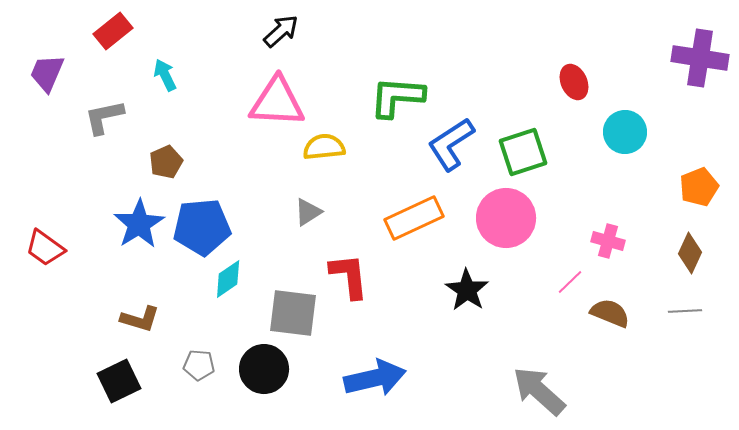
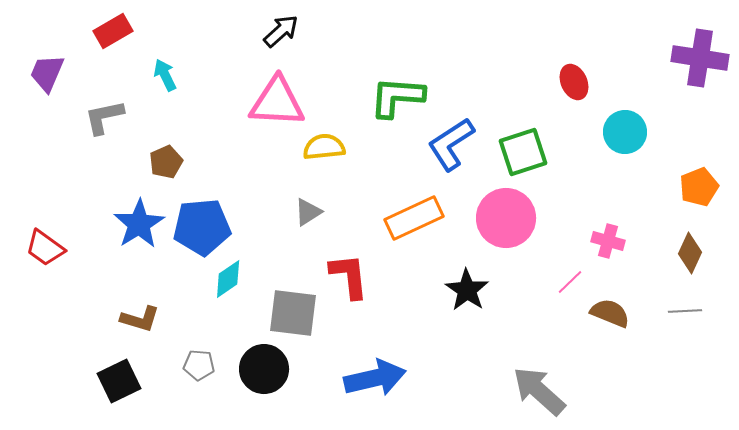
red rectangle: rotated 9 degrees clockwise
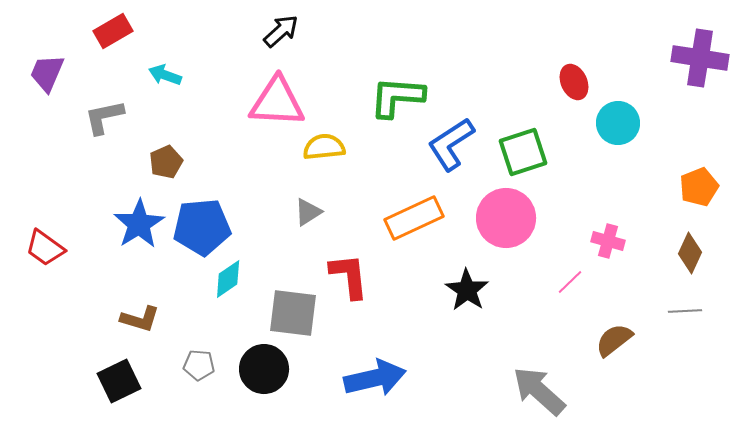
cyan arrow: rotated 44 degrees counterclockwise
cyan circle: moved 7 px left, 9 px up
brown semicircle: moved 4 px right, 27 px down; rotated 60 degrees counterclockwise
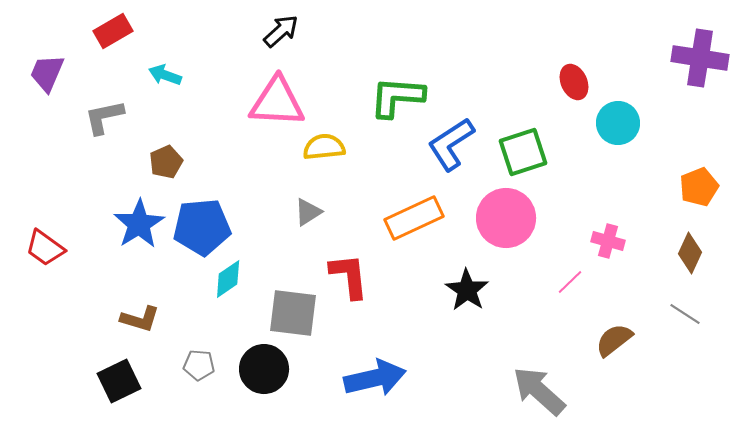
gray line: moved 3 px down; rotated 36 degrees clockwise
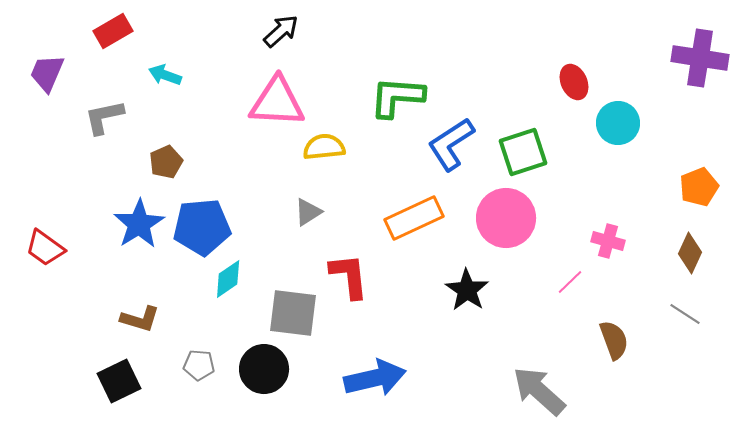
brown semicircle: rotated 108 degrees clockwise
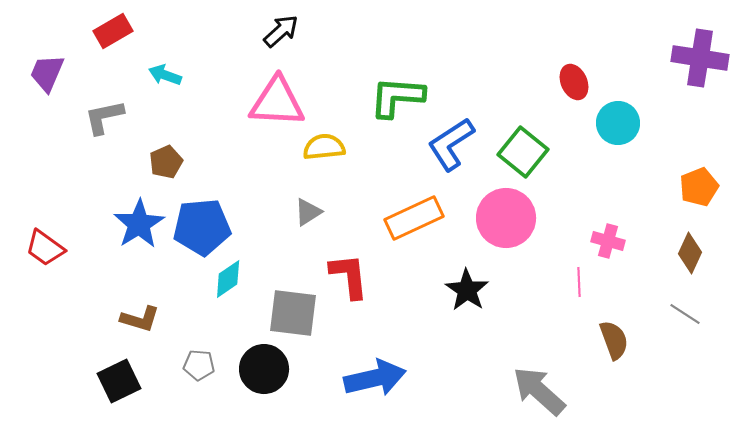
green square: rotated 33 degrees counterclockwise
pink line: moved 9 px right; rotated 48 degrees counterclockwise
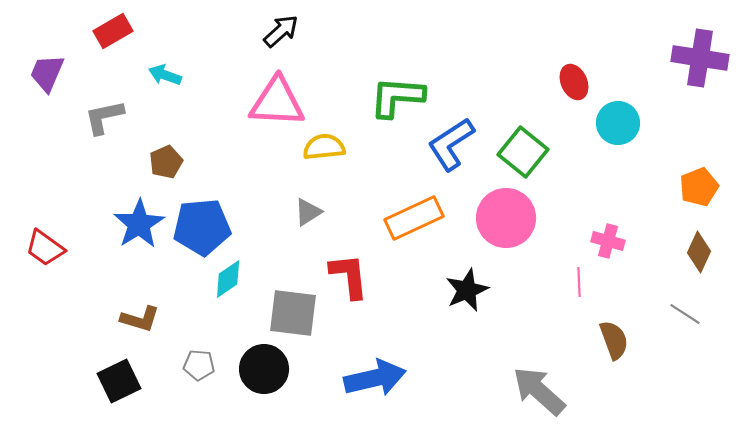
brown diamond: moved 9 px right, 1 px up
black star: rotated 15 degrees clockwise
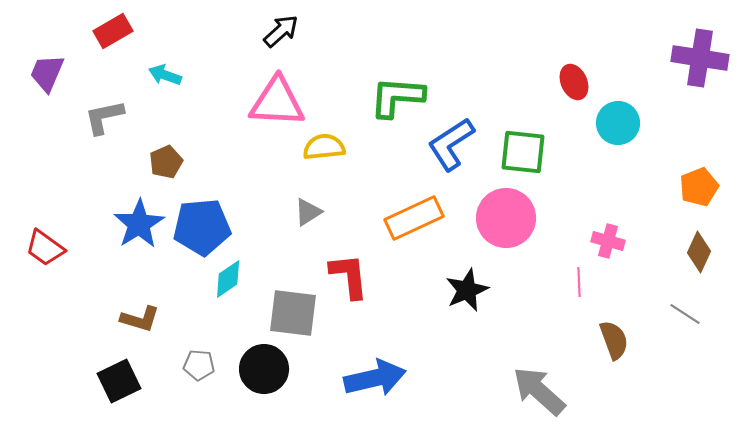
green square: rotated 33 degrees counterclockwise
